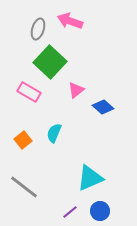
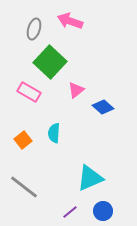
gray ellipse: moved 4 px left
cyan semicircle: rotated 18 degrees counterclockwise
blue circle: moved 3 px right
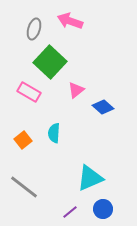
blue circle: moved 2 px up
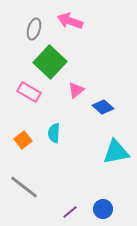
cyan triangle: moved 26 px right, 26 px up; rotated 12 degrees clockwise
